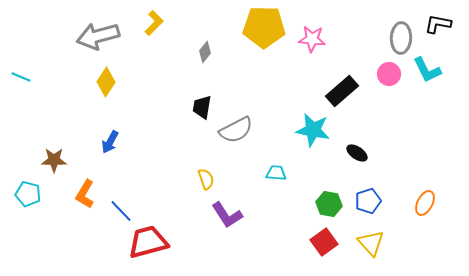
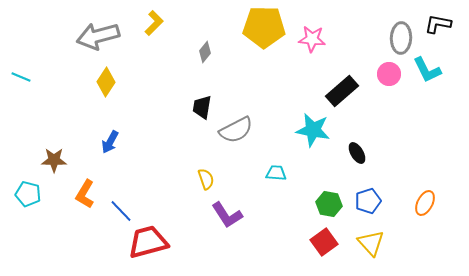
black ellipse: rotated 25 degrees clockwise
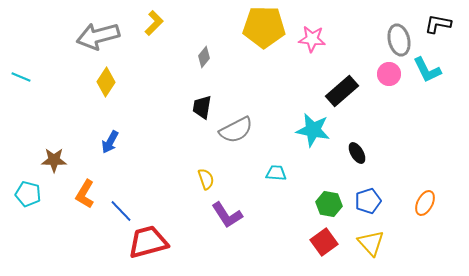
gray ellipse: moved 2 px left, 2 px down; rotated 16 degrees counterclockwise
gray diamond: moved 1 px left, 5 px down
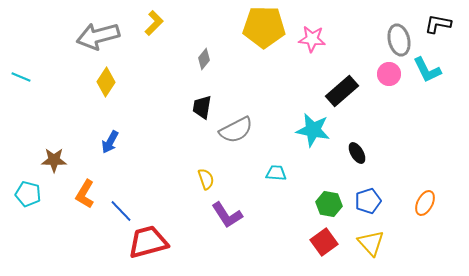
gray diamond: moved 2 px down
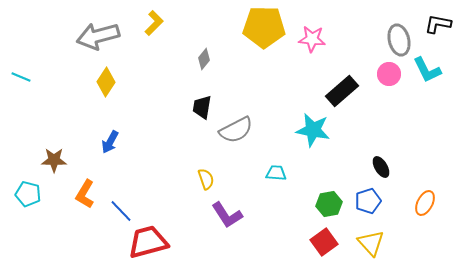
black ellipse: moved 24 px right, 14 px down
green hexagon: rotated 20 degrees counterclockwise
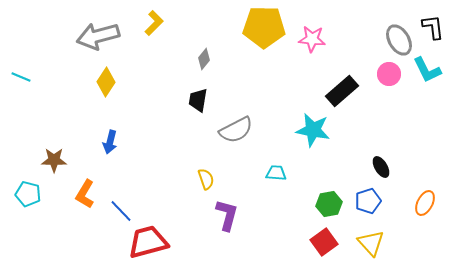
black L-shape: moved 5 px left, 3 px down; rotated 72 degrees clockwise
gray ellipse: rotated 16 degrees counterclockwise
black trapezoid: moved 4 px left, 7 px up
blue arrow: rotated 15 degrees counterclockwise
purple L-shape: rotated 132 degrees counterclockwise
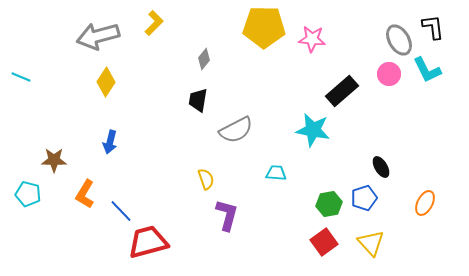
blue pentagon: moved 4 px left, 3 px up
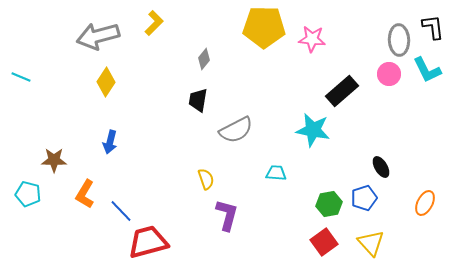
gray ellipse: rotated 28 degrees clockwise
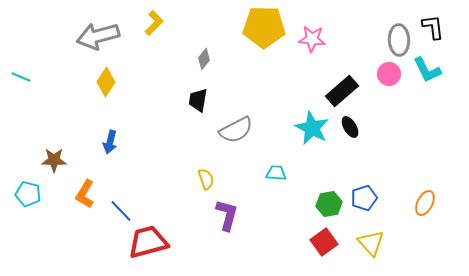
cyan star: moved 1 px left, 2 px up; rotated 16 degrees clockwise
black ellipse: moved 31 px left, 40 px up
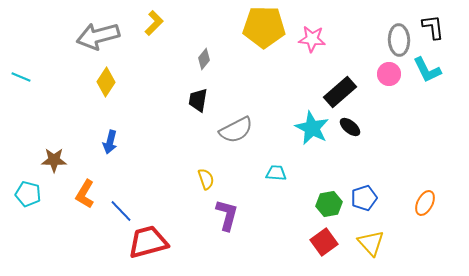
black rectangle: moved 2 px left, 1 px down
black ellipse: rotated 20 degrees counterclockwise
